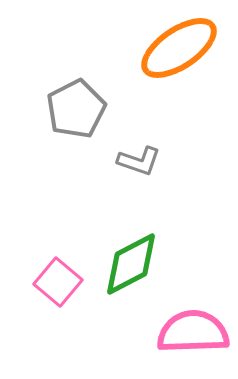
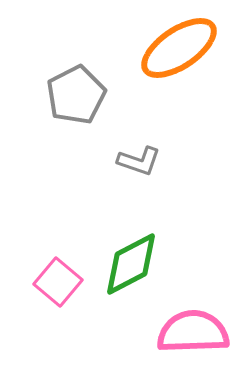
gray pentagon: moved 14 px up
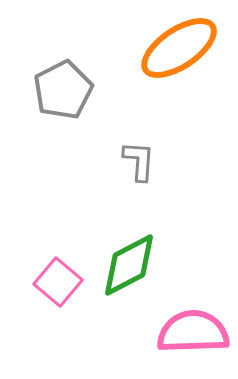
gray pentagon: moved 13 px left, 5 px up
gray L-shape: rotated 105 degrees counterclockwise
green diamond: moved 2 px left, 1 px down
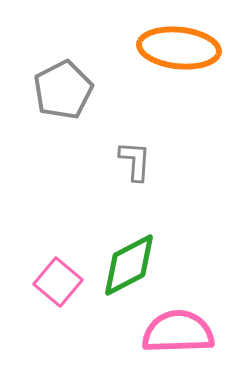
orange ellipse: rotated 40 degrees clockwise
gray L-shape: moved 4 px left
pink semicircle: moved 15 px left
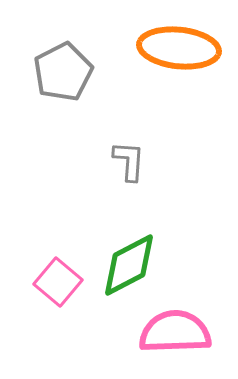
gray pentagon: moved 18 px up
gray L-shape: moved 6 px left
pink semicircle: moved 3 px left
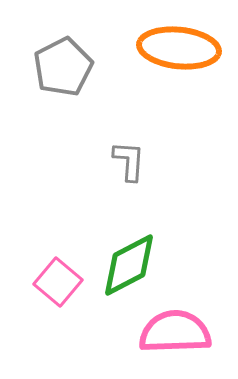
gray pentagon: moved 5 px up
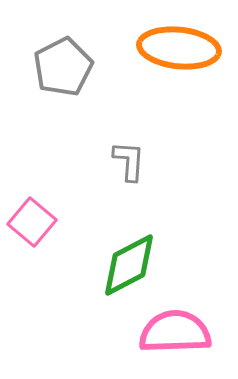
pink square: moved 26 px left, 60 px up
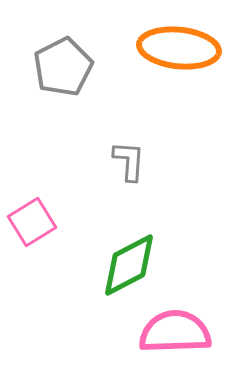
pink square: rotated 18 degrees clockwise
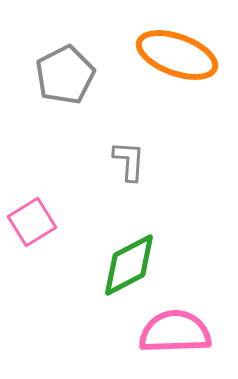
orange ellipse: moved 2 px left, 7 px down; rotated 14 degrees clockwise
gray pentagon: moved 2 px right, 8 px down
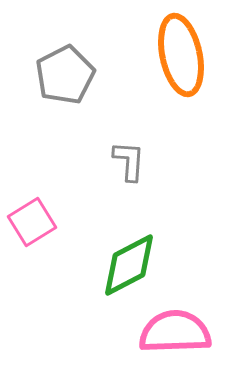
orange ellipse: moved 4 px right; rotated 58 degrees clockwise
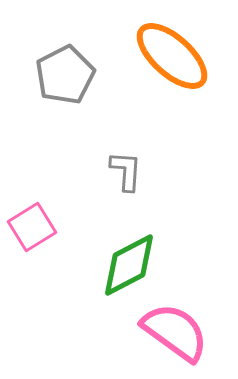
orange ellipse: moved 9 px left, 1 px down; rotated 36 degrees counterclockwise
gray L-shape: moved 3 px left, 10 px down
pink square: moved 5 px down
pink semicircle: rotated 38 degrees clockwise
